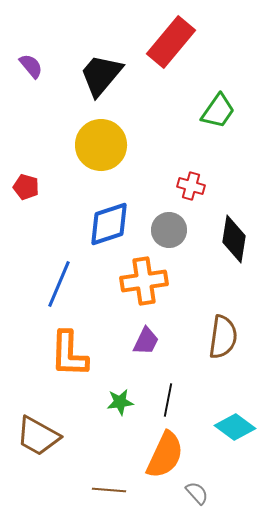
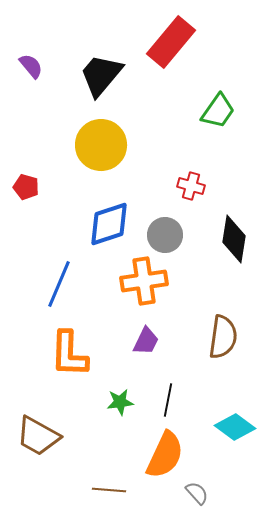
gray circle: moved 4 px left, 5 px down
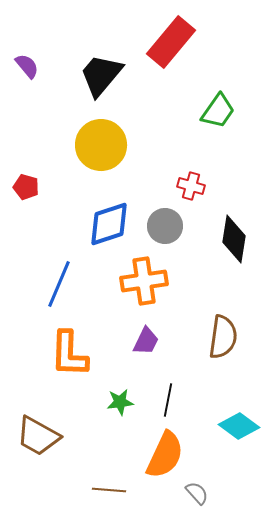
purple semicircle: moved 4 px left
gray circle: moved 9 px up
cyan diamond: moved 4 px right, 1 px up
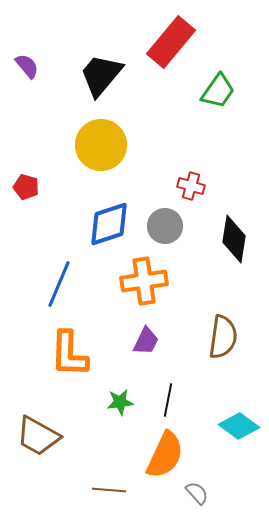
green trapezoid: moved 20 px up
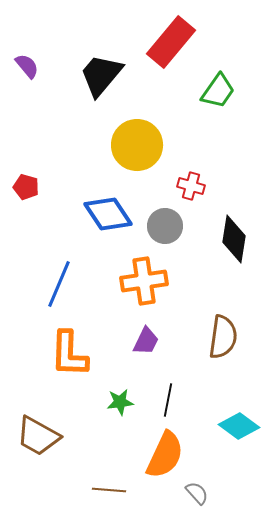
yellow circle: moved 36 px right
blue diamond: moved 1 px left, 10 px up; rotated 75 degrees clockwise
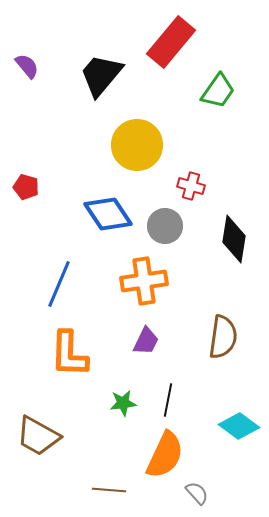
green star: moved 3 px right, 1 px down
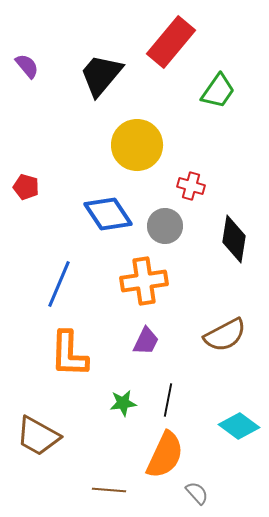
brown semicircle: moved 2 px right, 2 px up; rotated 54 degrees clockwise
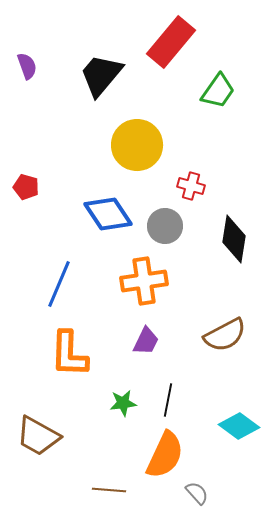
purple semicircle: rotated 20 degrees clockwise
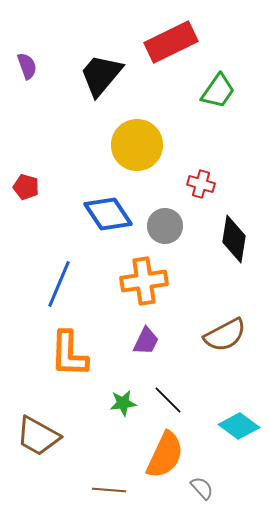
red rectangle: rotated 24 degrees clockwise
red cross: moved 10 px right, 2 px up
black line: rotated 56 degrees counterclockwise
gray semicircle: moved 5 px right, 5 px up
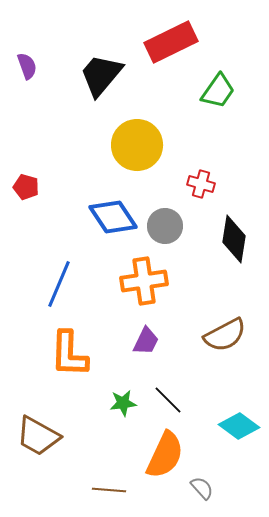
blue diamond: moved 5 px right, 3 px down
